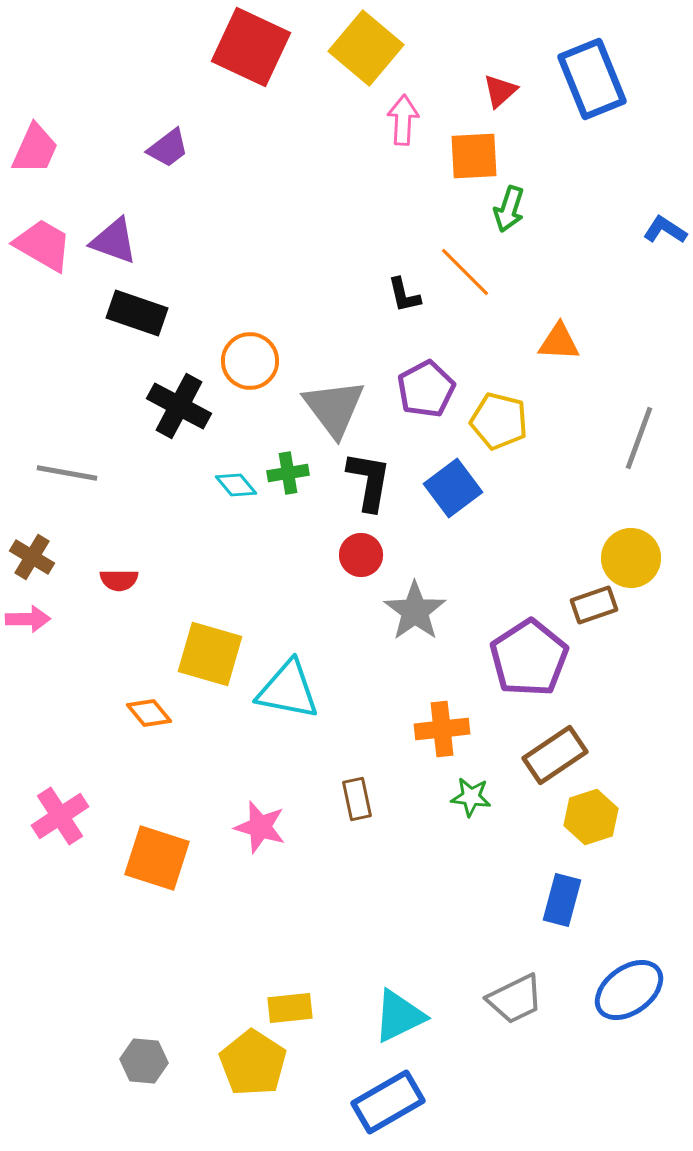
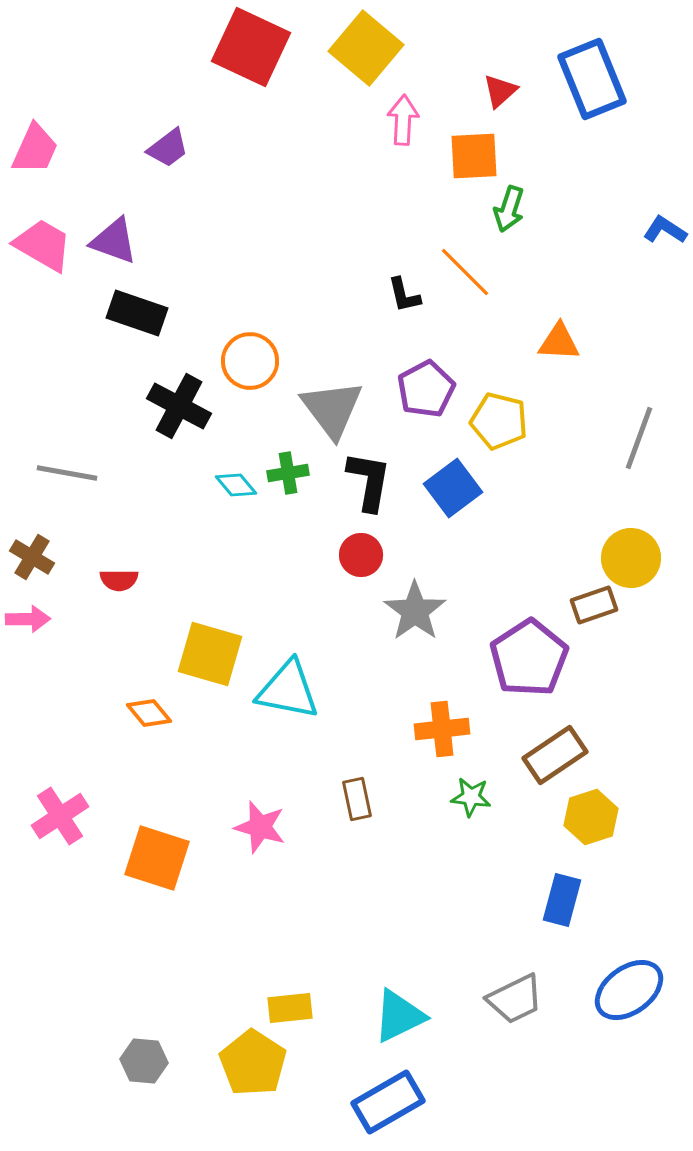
gray triangle at (334, 408): moved 2 px left, 1 px down
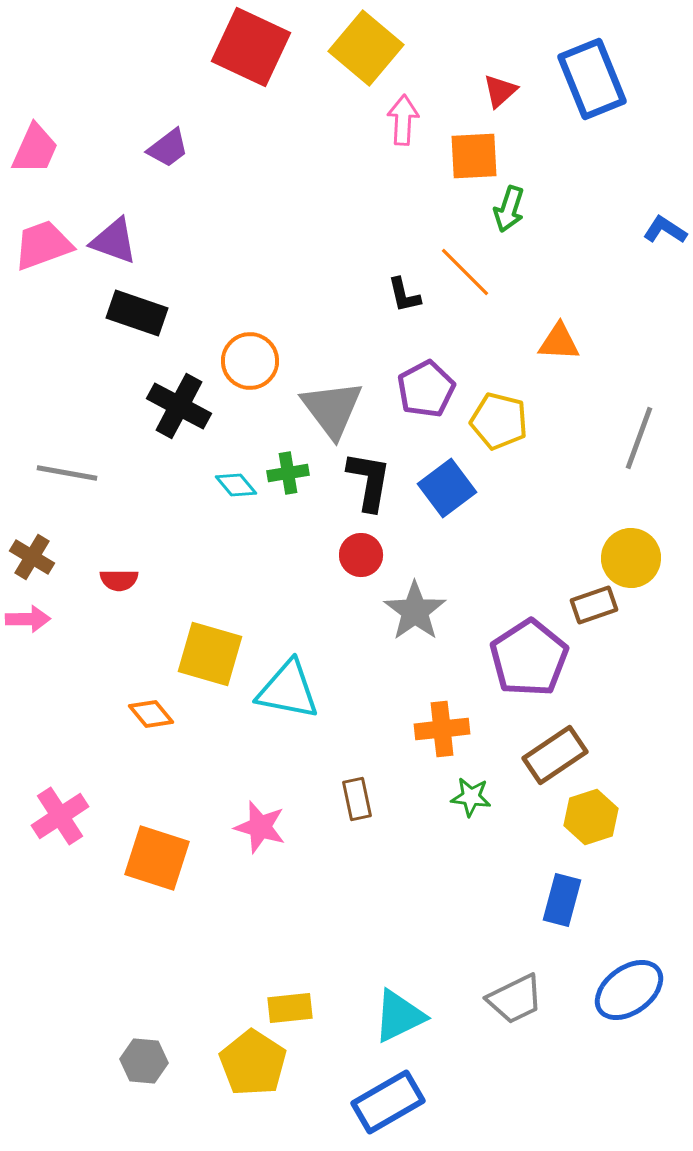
pink trapezoid at (43, 245): rotated 50 degrees counterclockwise
blue square at (453, 488): moved 6 px left
orange diamond at (149, 713): moved 2 px right, 1 px down
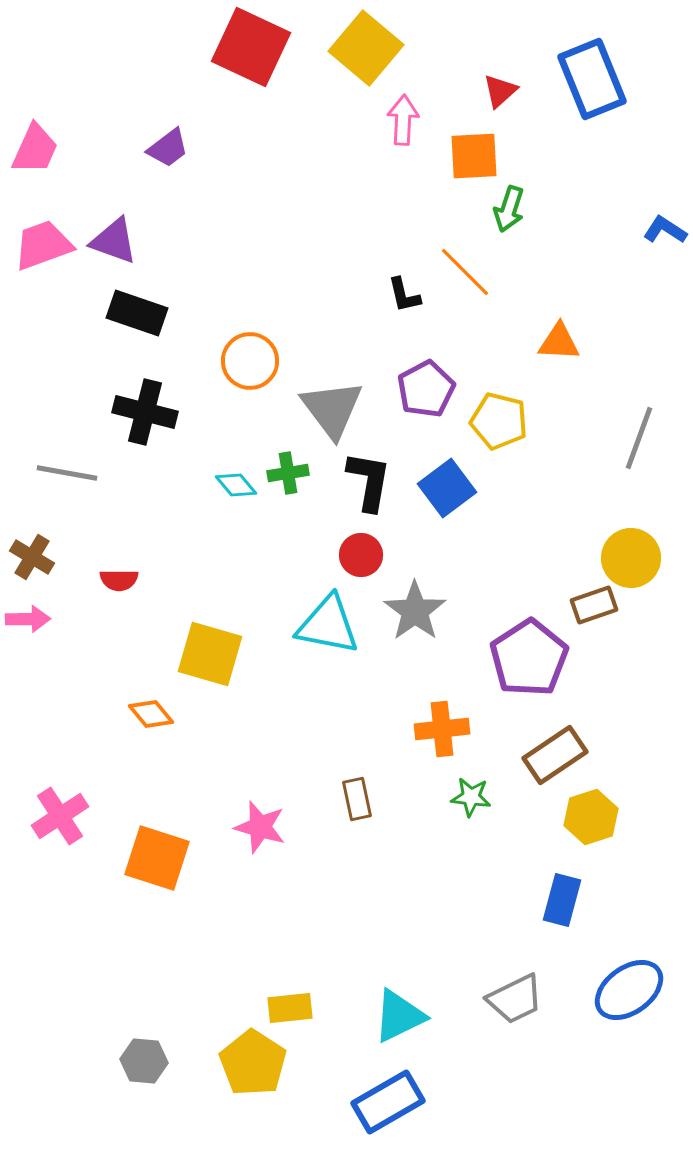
black cross at (179, 406): moved 34 px left, 6 px down; rotated 14 degrees counterclockwise
cyan triangle at (288, 690): moved 40 px right, 65 px up
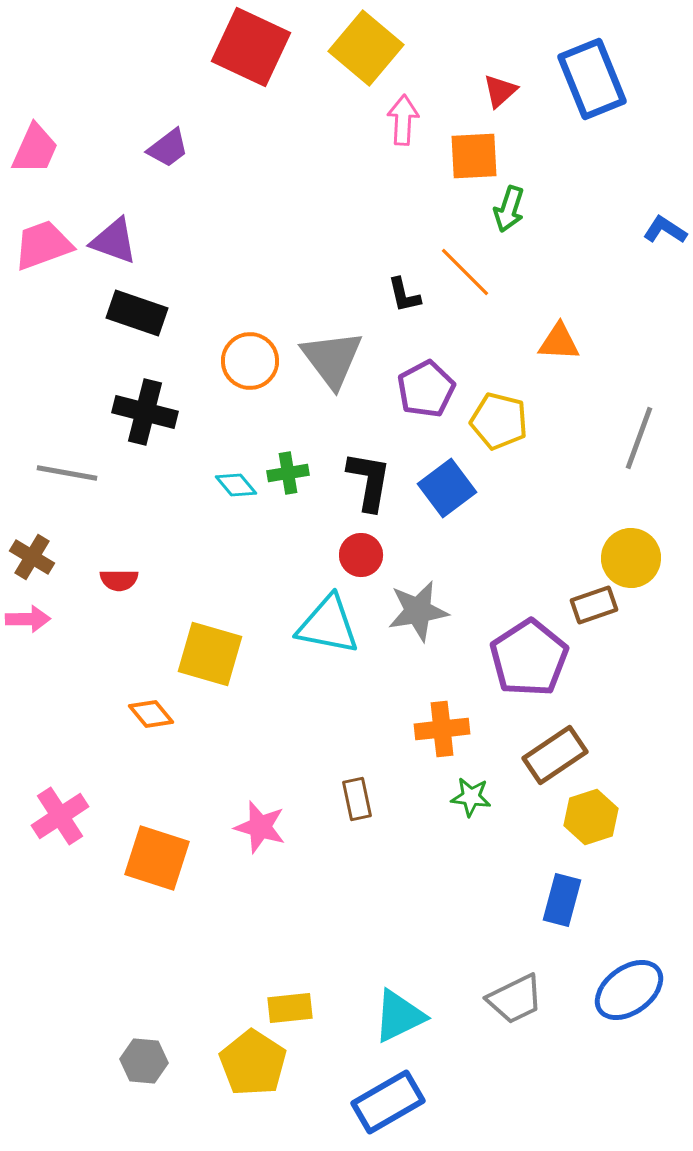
gray triangle at (332, 409): moved 50 px up
gray star at (415, 611): moved 3 px right; rotated 26 degrees clockwise
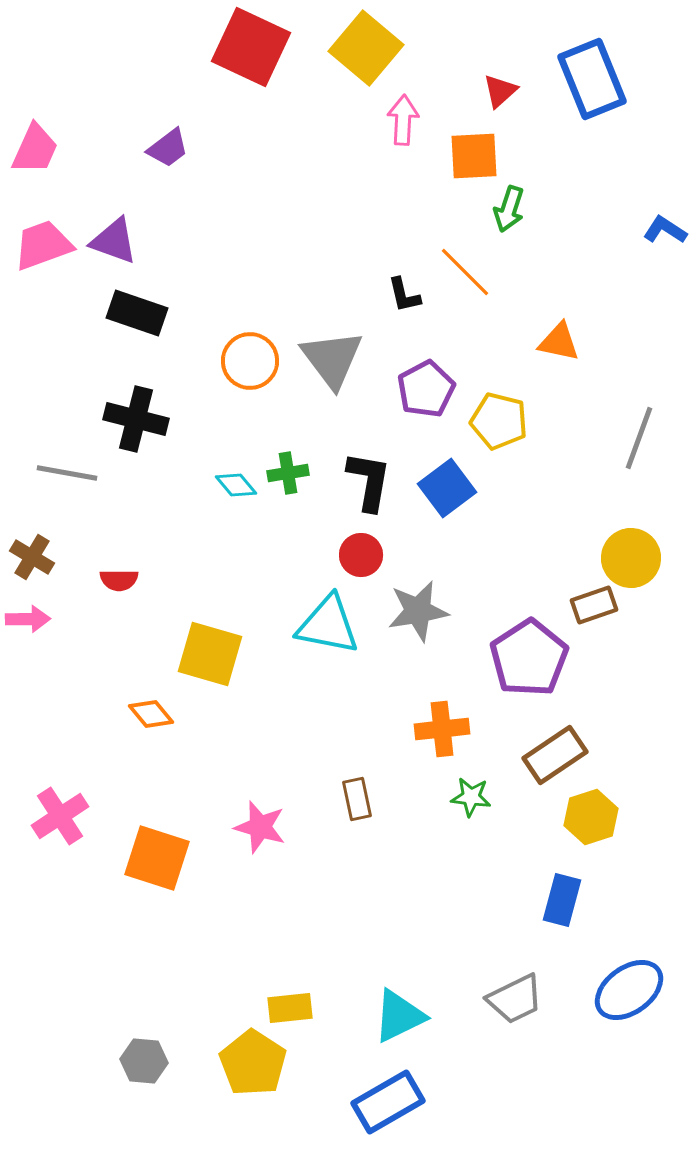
orange triangle at (559, 342): rotated 9 degrees clockwise
black cross at (145, 412): moved 9 px left, 7 px down
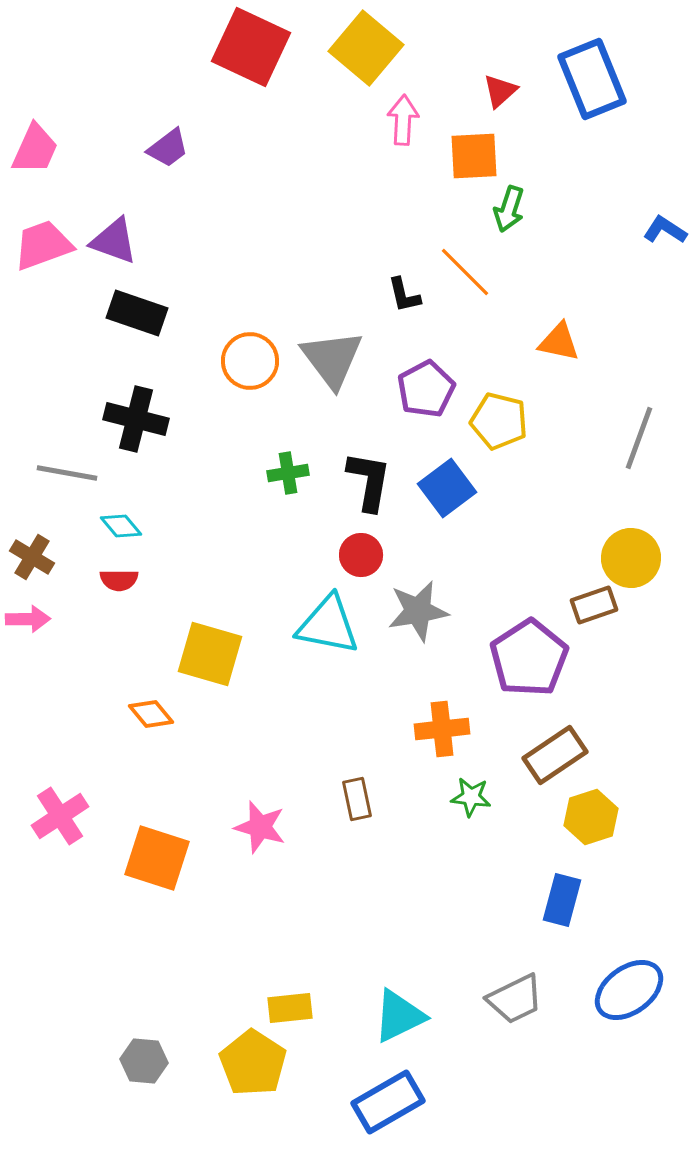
cyan diamond at (236, 485): moved 115 px left, 41 px down
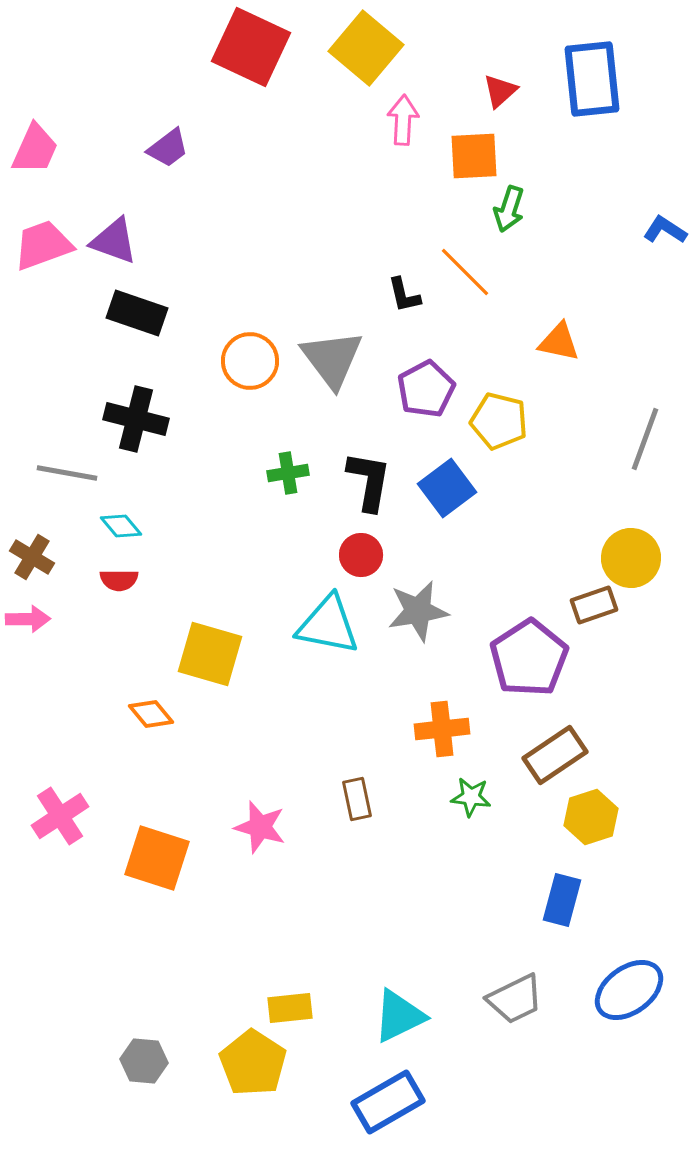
blue rectangle at (592, 79): rotated 16 degrees clockwise
gray line at (639, 438): moved 6 px right, 1 px down
